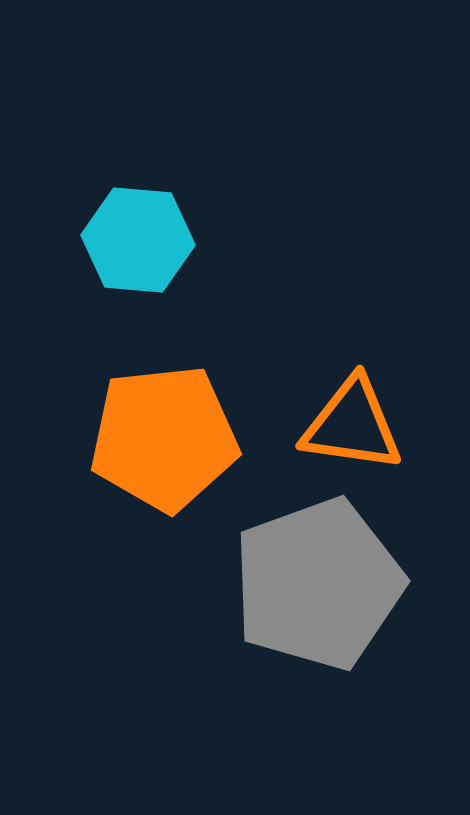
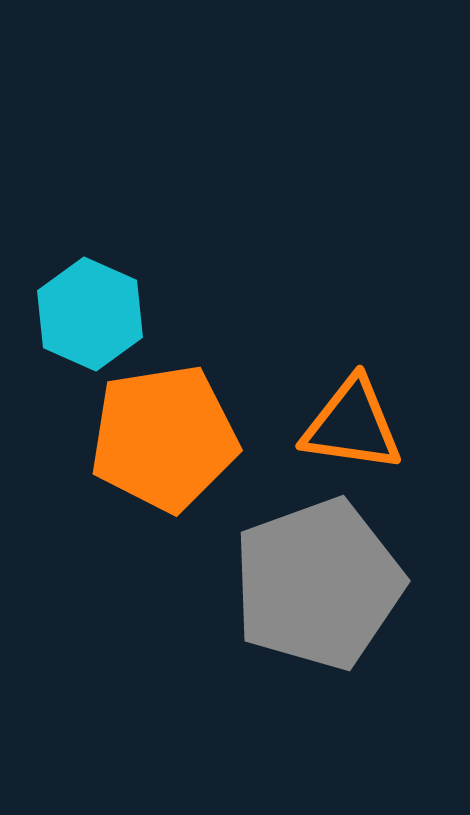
cyan hexagon: moved 48 px left, 74 px down; rotated 19 degrees clockwise
orange pentagon: rotated 3 degrees counterclockwise
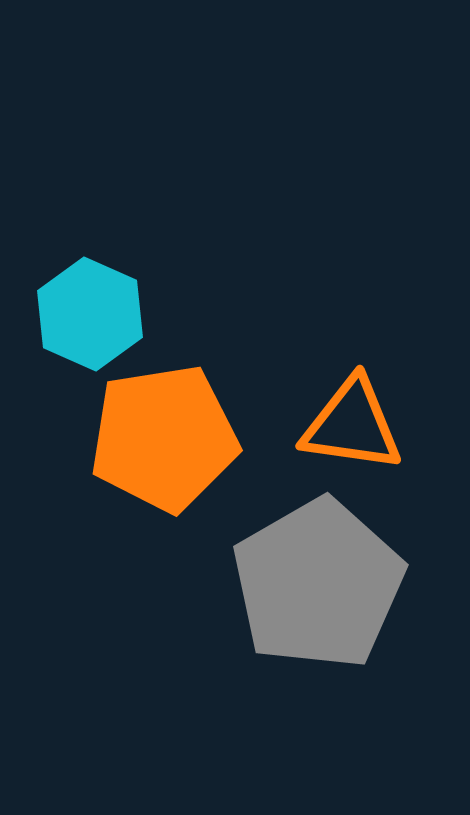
gray pentagon: rotated 10 degrees counterclockwise
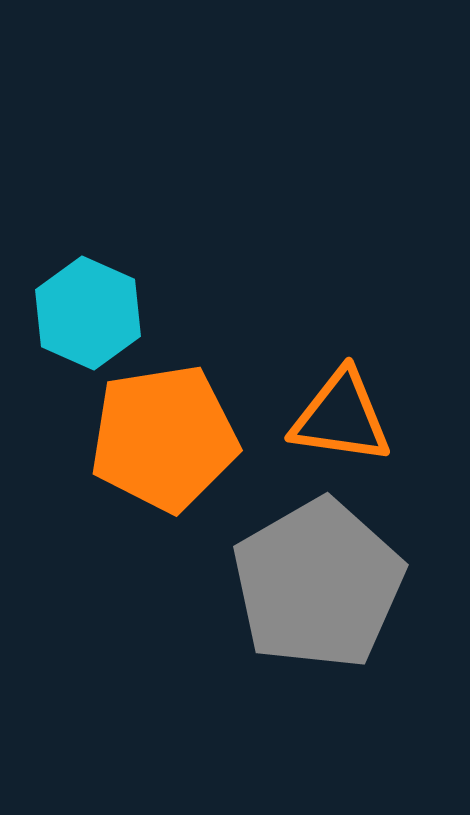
cyan hexagon: moved 2 px left, 1 px up
orange triangle: moved 11 px left, 8 px up
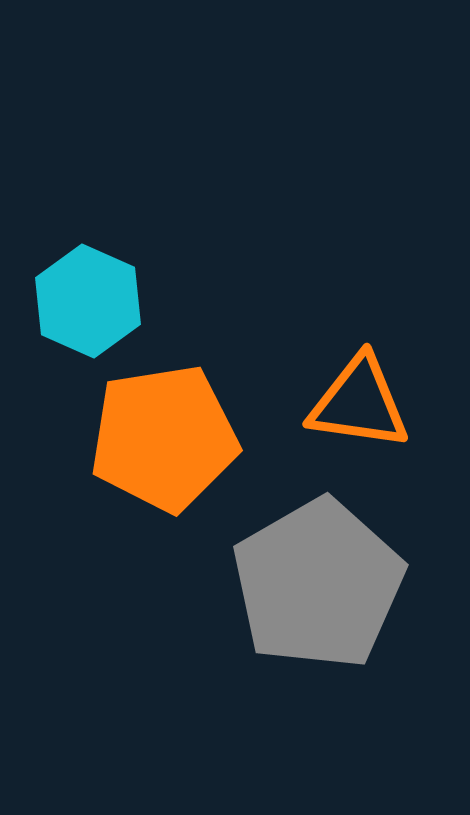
cyan hexagon: moved 12 px up
orange triangle: moved 18 px right, 14 px up
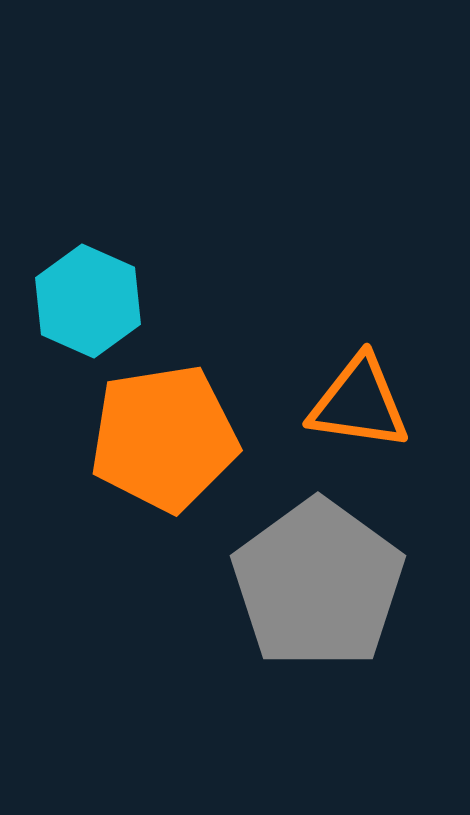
gray pentagon: rotated 6 degrees counterclockwise
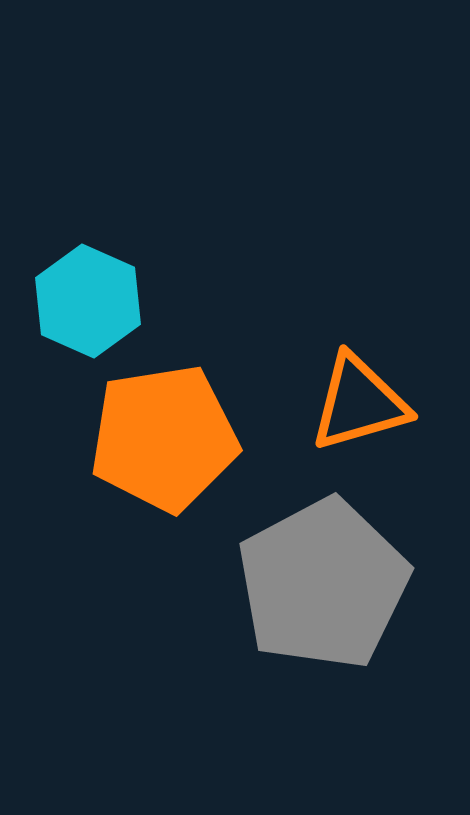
orange triangle: rotated 24 degrees counterclockwise
gray pentagon: moved 5 px right; rotated 8 degrees clockwise
